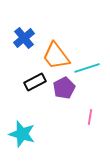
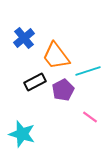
cyan line: moved 1 px right, 3 px down
purple pentagon: moved 1 px left, 2 px down
pink line: rotated 63 degrees counterclockwise
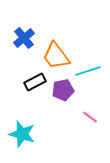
purple pentagon: rotated 15 degrees clockwise
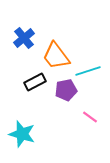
purple pentagon: moved 3 px right
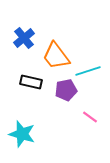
black rectangle: moved 4 px left; rotated 40 degrees clockwise
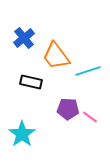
purple pentagon: moved 2 px right, 19 px down; rotated 15 degrees clockwise
cyan star: rotated 20 degrees clockwise
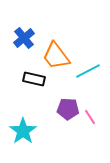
cyan line: rotated 10 degrees counterclockwise
black rectangle: moved 3 px right, 3 px up
pink line: rotated 21 degrees clockwise
cyan star: moved 1 px right, 3 px up
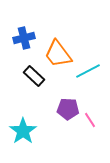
blue cross: rotated 25 degrees clockwise
orange trapezoid: moved 2 px right, 2 px up
black rectangle: moved 3 px up; rotated 30 degrees clockwise
pink line: moved 3 px down
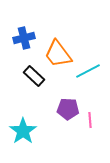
pink line: rotated 28 degrees clockwise
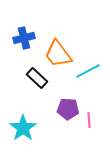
black rectangle: moved 3 px right, 2 px down
pink line: moved 1 px left
cyan star: moved 3 px up
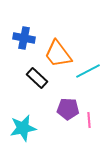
blue cross: rotated 25 degrees clockwise
cyan star: rotated 24 degrees clockwise
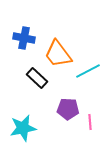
pink line: moved 1 px right, 2 px down
